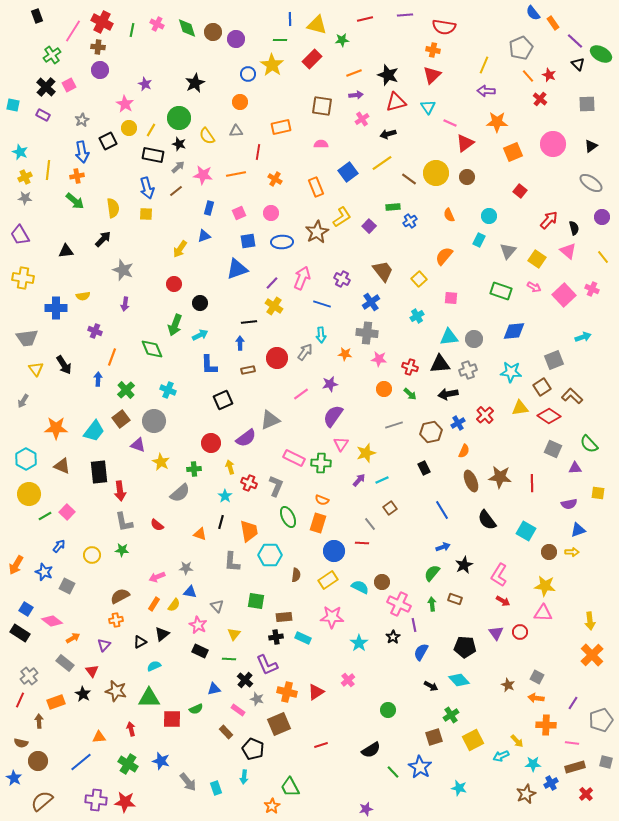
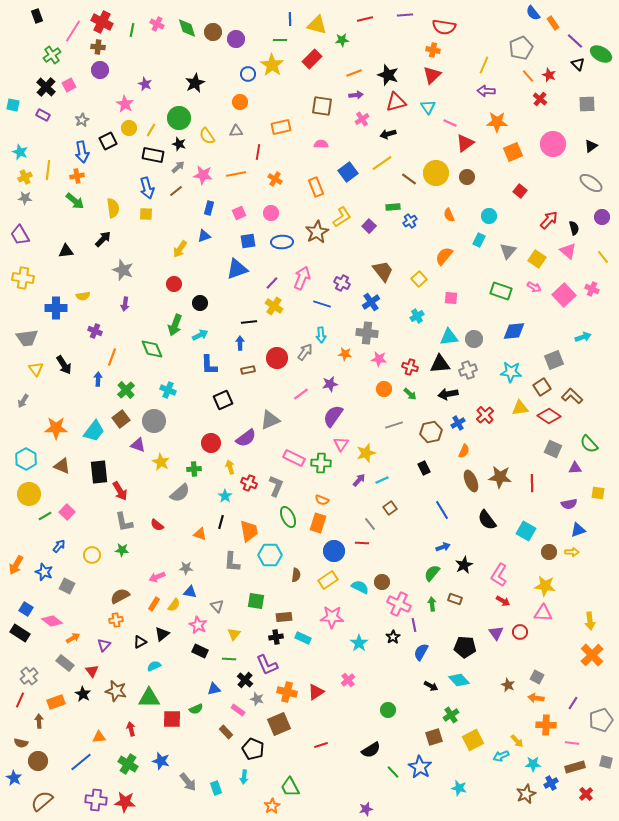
purple cross at (342, 279): moved 4 px down
red arrow at (120, 491): rotated 24 degrees counterclockwise
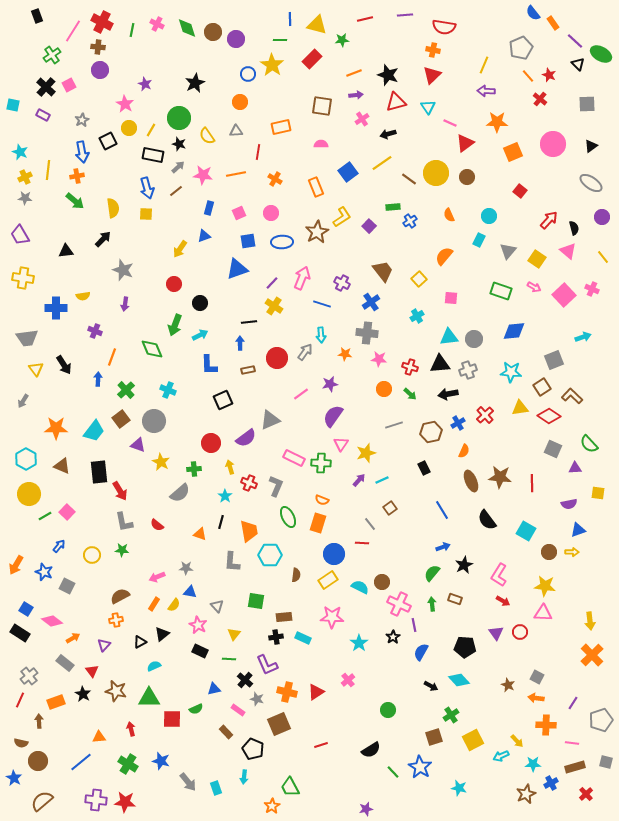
blue circle at (334, 551): moved 3 px down
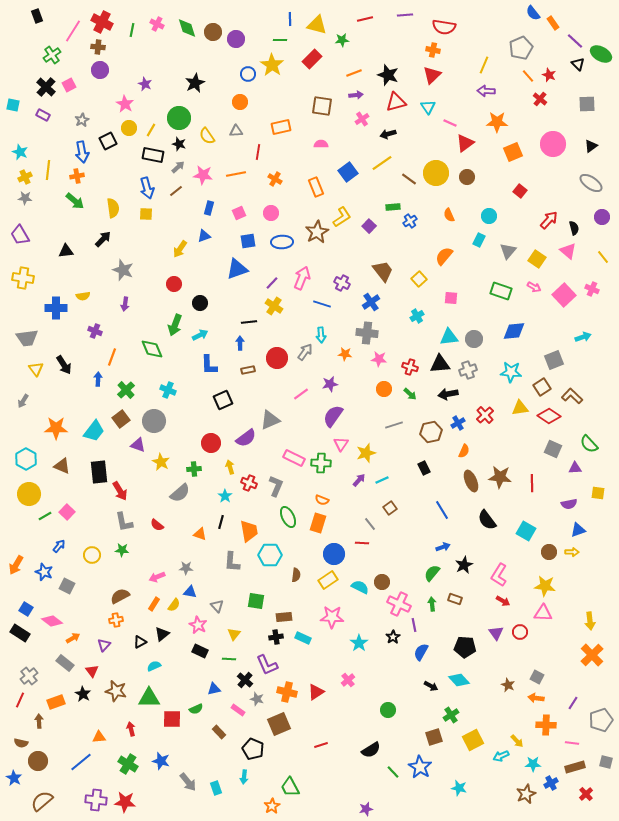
brown rectangle at (226, 732): moved 7 px left
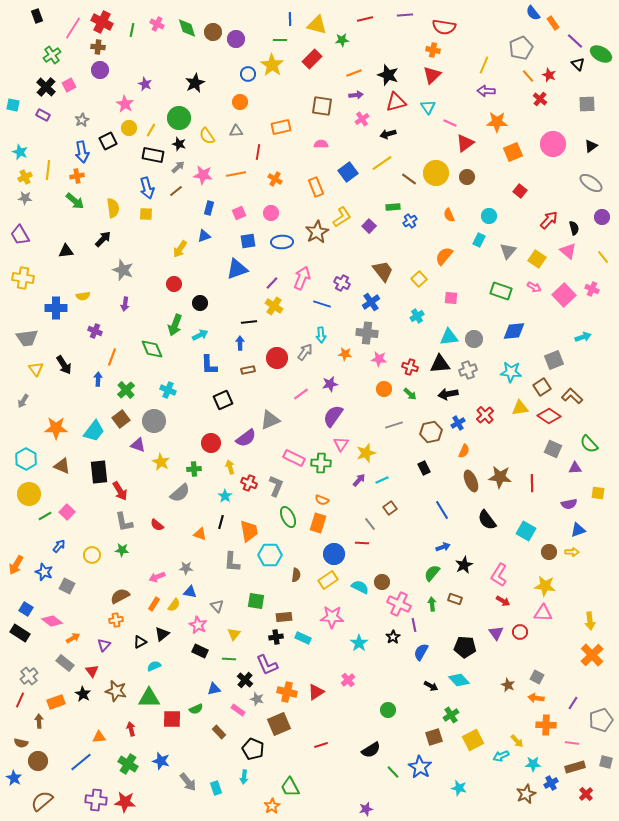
pink line at (73, 31): moved 3 px up
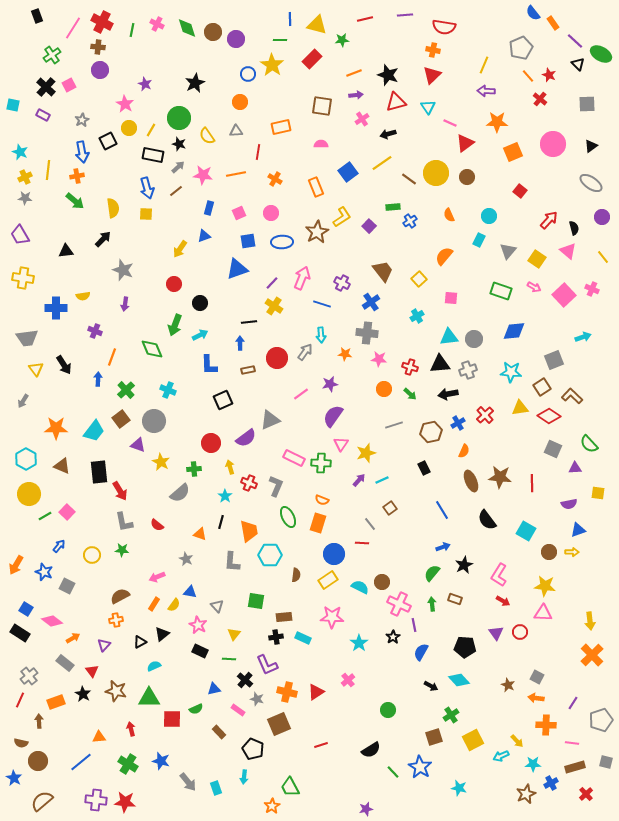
gray star at (186, 568): moved 9 px up; rotated 24 degrees clockwise
